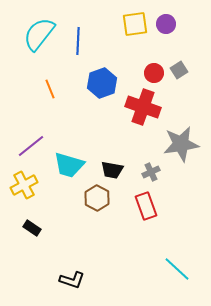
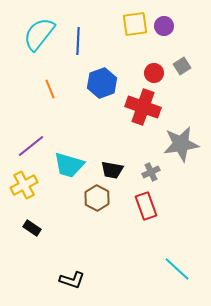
purple circle: moved 2 px left, 2 px down
gray square: moved 3 px right, 4 px up
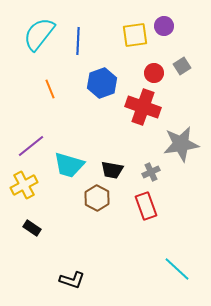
yellow square: moved 11 px down
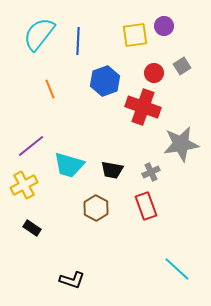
blue hexagon: moved 3 px right, 2 px up
brown hexagon: moved 1 px left, 10 px down
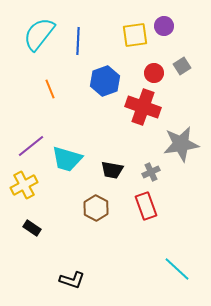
cyan trapezoid: moved 2 px left, 6 px up
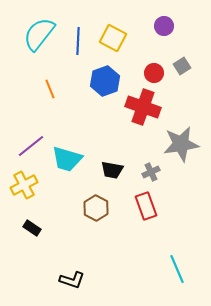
yellow square: moved 22 px left, 3 px down; rotated 36 degrees clockwise
cyan line: rotated 24 degrees clockwise
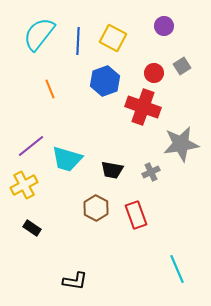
red rectangle: moved 10 px left, 9 px down
black L-shape: moved 3 px right, 1 px down; rotated 10 degrees counterclockwise
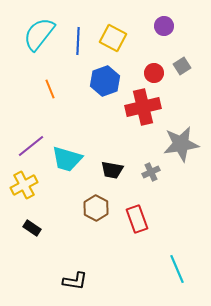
red cross: rotated 32 degrees counterclockwise
red rectangle: moved 1 px right, 4 px down
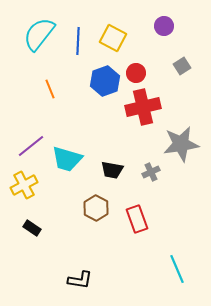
red circle: moved 18 px left
black L-shape: moved 5 px right, 1 px up
